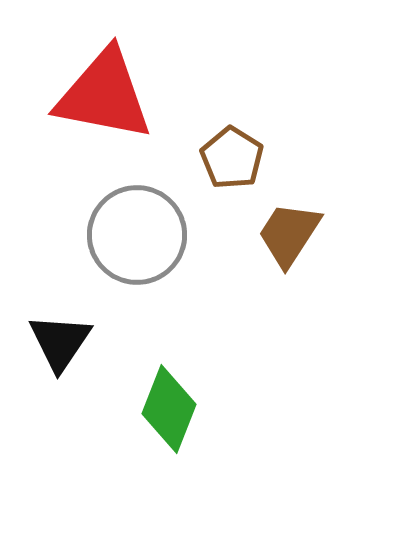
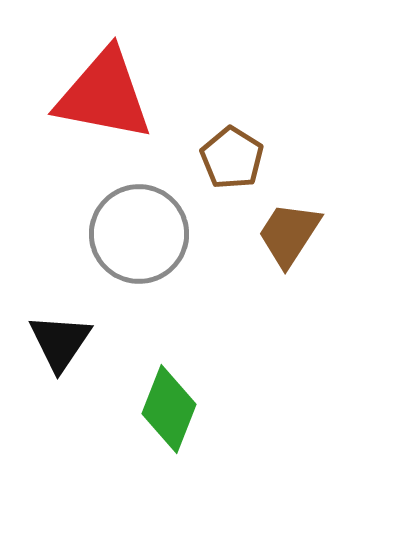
gray circle: moved 2 px right, 1 px up
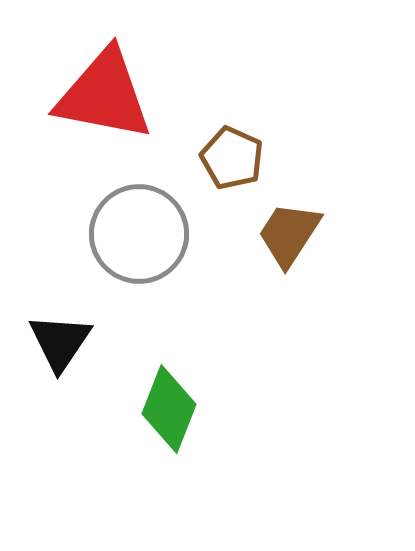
brown pentagon: rotated 8 degrees counterclockwise
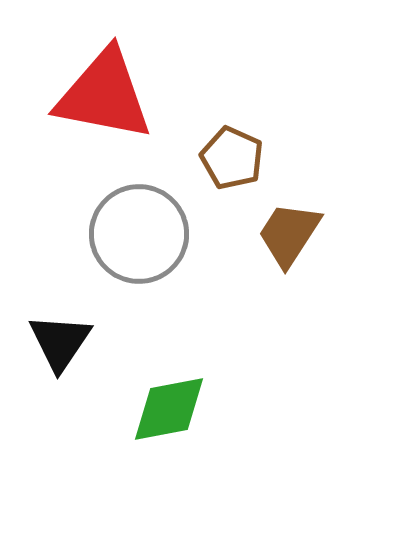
green diamond: rotated 58 degrees clockwise
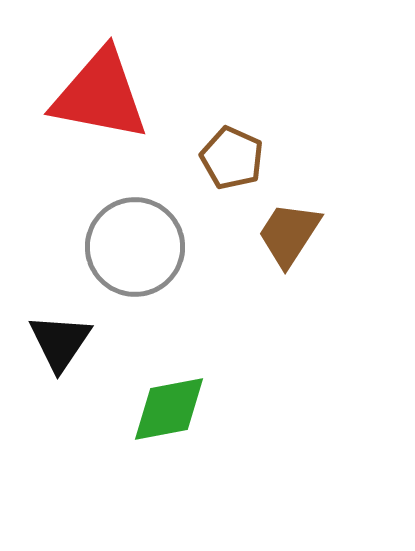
red triangle: moved 4 px left
gray circle: moved 4 px left, 13 px down
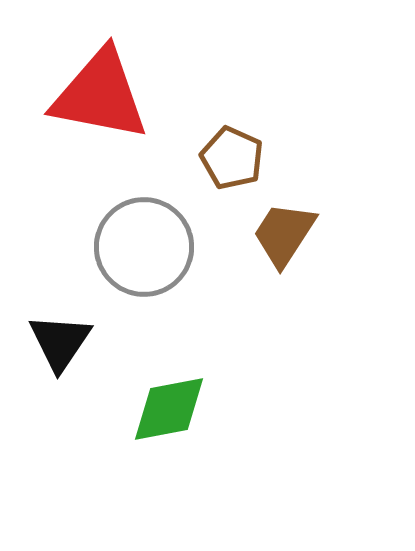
brown trapezoid: moved 5 px left
gray circle: moved 9 px right
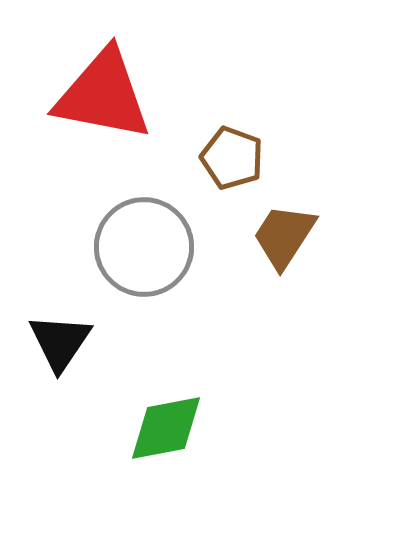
red triangle: moved 3 px right
brown pentagon: rotated 4 degrees counterclockwise
brown trapezoid: moved 2 px down
green diamond: moved 3 px left, 19 px down
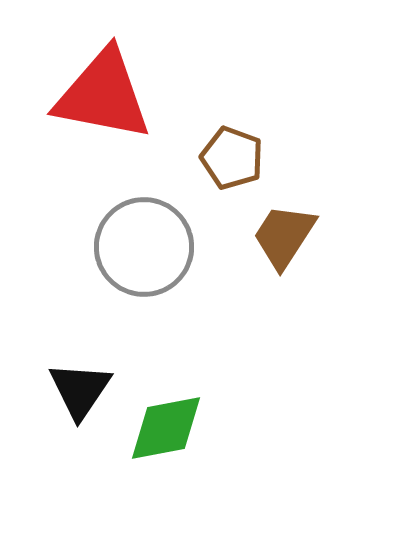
black triangle: moved 20 px right, 48 px down
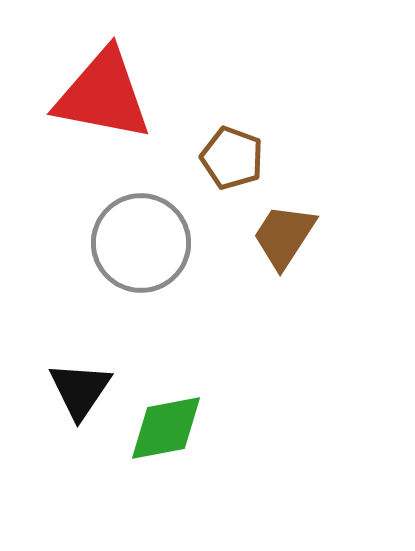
gray circle: moved 3 px left, 4 px up
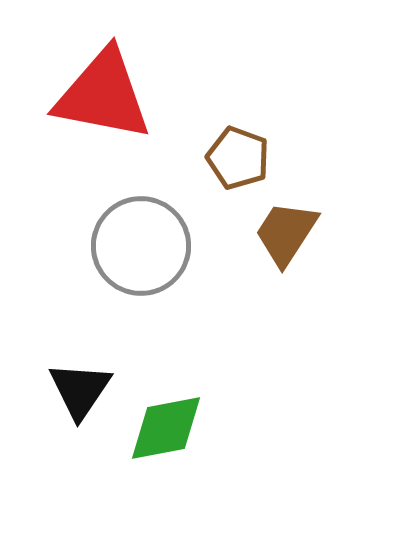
brown pentagon: moved 6 px right
brown trapezoid: moved 2 px right, 3 px up
gray circle: moved 3 px down
